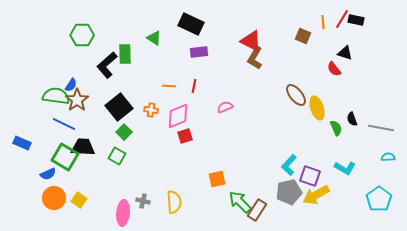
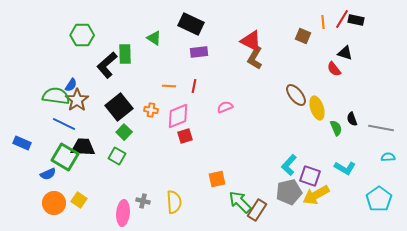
orange circle at (54, 198): moved 5 px down
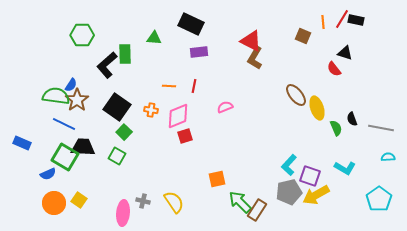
green triangle at (154, 38): rotated 28 degrees counterclockwise
black square at (119, 107): moved 2 px left; rotated 16 degrees counterclockwise
yellow semicircle at (174, 202): rotated 30 degrees counterclockwise
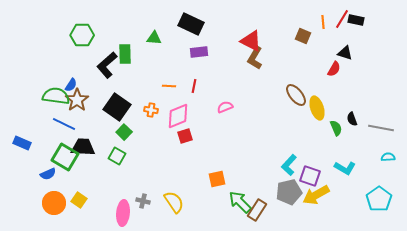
red semicircle at (334, 69): rotated 112 degrees counterclockwise
